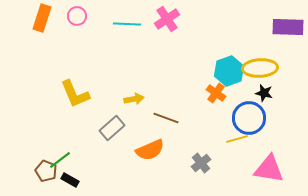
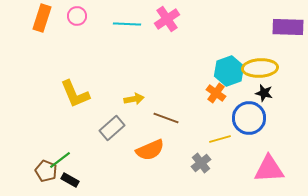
yellow line: moved 17 px left
pink triangle: rotated 12 degrees counterclockwise
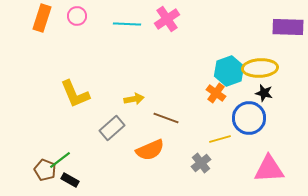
brown pentagon: moved 1 px left, 1 px up
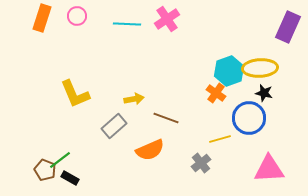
purple rectangle: rotated 68 degrees counterclockwise
gray rectangle: moved 2 px right, 2 px up
black rectangle: moved 2 px up
